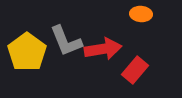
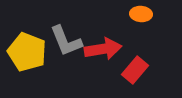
yellow pentagon: rotated 15 degrees counterclockwise
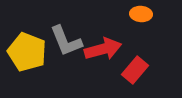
red arrow: rotated 6 degrees counterclockwise
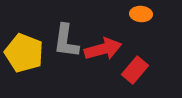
gray L-shape: rotated 30 degrees clockwise
yellow pentagon: moved 3 px left, 1 px down
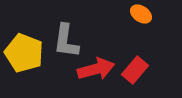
orange ellipse: rotated 30 degrees clockwise
red arrow: moved 7 px left, 20 px down
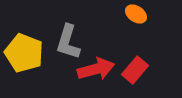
orange ellipse: moved 5 px left
gray L-shape: moved 2 px right, 1 px down; rotated 9 degrees clockwise
